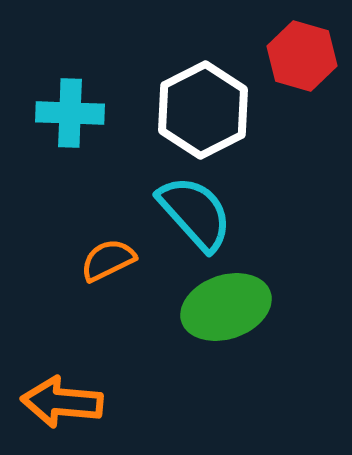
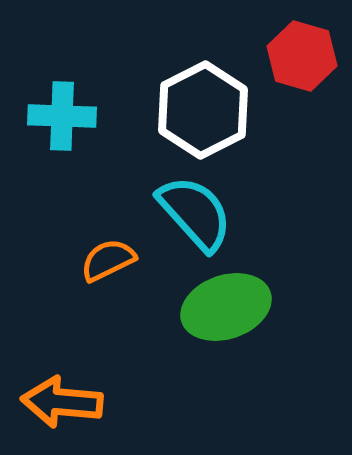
cyan cross: moved 8 px left, 3 px down
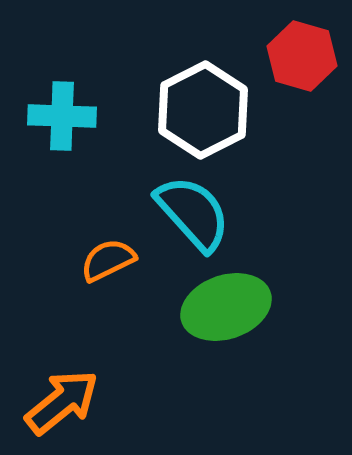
cyan semicircle: moved 2 px left
orange arrow: rotated 136 degrees clockwise
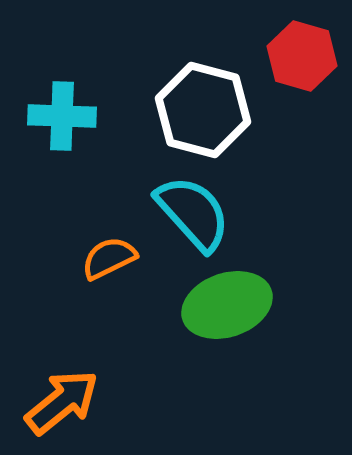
white hexagon: rotated 18 degrees counterclockwise
orange semicircle: moved 1 px right, 2 px up
green ellipse: moved 1 px right, 2 px up
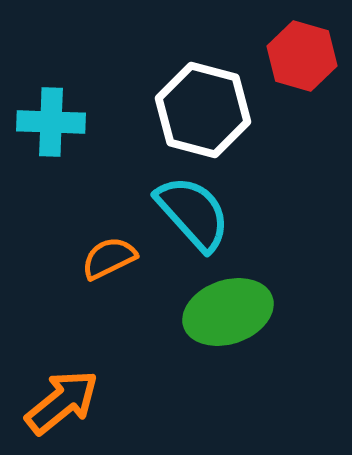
cyan cross: moved 11 px left, 6 px down
green ellipse: moved 1 px right, 7 px down
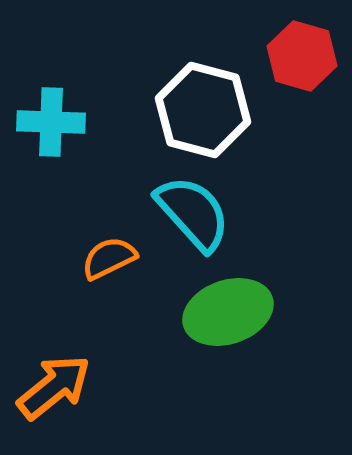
orange arrow: moved 8 px left, 15 px up
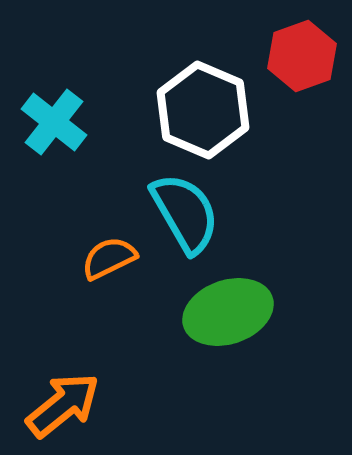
red hexagon: rotated 24 degrees clockwise
white hexagon: rotated 8 degrees clockwise
cyan cross: moved 3 px right; rotated 36 degrees clockwise
cyan semicircle: moved 8 px left; rotated 12 degrees clockwise
orange arrow: moved 9 px right, 18 px down
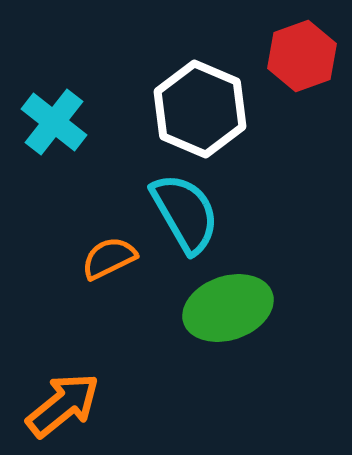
white hexagon: moved 3 px left, 1 px up
green ellipse: moved 4 px up
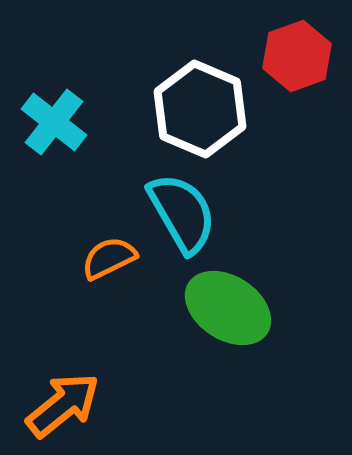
red hexagon: moved 5 px left
cyan semicircle: moved 3 px left
green ellipse: rotated 52 degrees clockwise
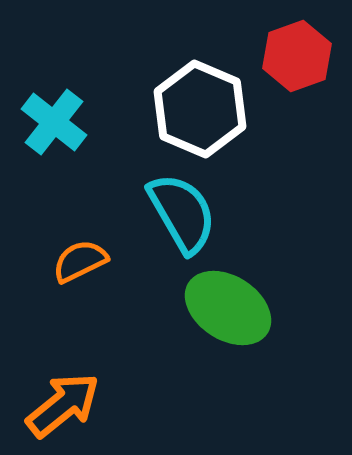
orange semicircle: moved 29 px left, 3 px down
